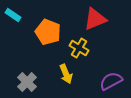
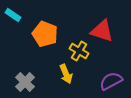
red triangle: moved 7 px right, 12 px down; rotated 40 degrees clockwise
orange pentagon: moved 3 px left, 2 px down
yellow cross: moved 3 px down
gray cross: moved 2 px left
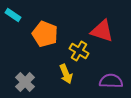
purple semicircle: rotated 30 degrees clockwise
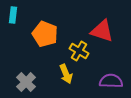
cyan rectangle: rotated 63 degrees clockwise
gray cross: moved 1 px right
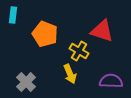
yellow arrow: moved 4 px right
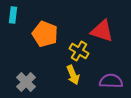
yellow arrow: moved 3 px right, 1 px down
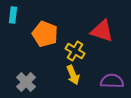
yellow cross: moved 4 px left
purple semicircle: moved 1 px right
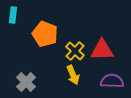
red triangle: moved 19 px down; rotated 20 degrees counterclockwise
yellow cross: rotated 12 degrees clockwise
